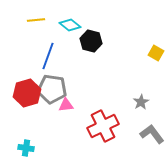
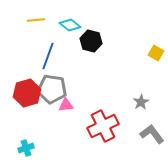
cyan cross: rotated 28 degrees counterclockwise
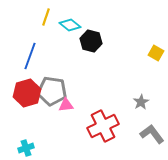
yellow line: moved 10 px right, 3 px up; rotated 66 degrees counterclockwise
blue line: moved 18 px left
gray pentagon: moved 2 px down
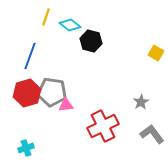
gray pentagon: moved 1 px down
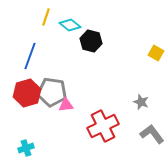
gray star: rotated 21 degrees counterclockwise
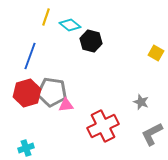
gray L-shape: rotated 80 degrees counterclockwise
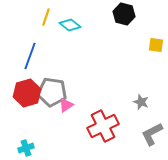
black hexagon: moved 33 px right, 27 px up
yellow square: moved 8 px up; rotated 21 degrees counterclockwise
pink triangle: rotated 28 degrees counterclockwise
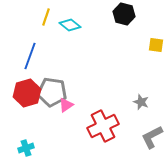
gray L-shape: moved 3 px down
